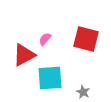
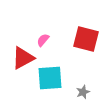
pink semicircle: moved 2 px left, 1 px down
red triangle: moved 1 px left, 3 px down
gray star: rotated 24 degrees clockwise
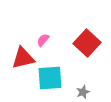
red square: moved 1 px right, 4 px down; rotated 28 degrees clockwise
red triangle: rotated 15 degrees clockwise
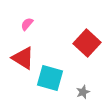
pink semicircle: moved 16 px left, 16 px up
red triangle: rotated 45 degrees clockwise
cyan square: rotated 20 degrees clockwise
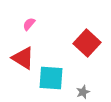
pink semicircle: moved 2 px right
cyan square: moved 1 px right; rotated 12 degrees counterclockwise
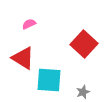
pink semicircle: rotated 24 degrees clockwise
red square: moved 3 px left, 1 px down
cyan square: moved 2 px left, 2 px down
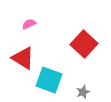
cyan square: rotated 16 degrees clockwise
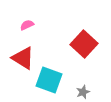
pink semicircle: moved 2 px left, 1 px down
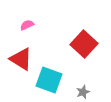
red triangle: moved 2 px left, 1 px down
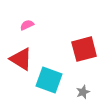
red square: moved 5 px down; rotated 32 degrees clockwise
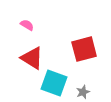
pink semicircle: rotated 56 degrees clockwise
red triangle: moved 11 px right, 1 px up
cyan square: moved 5 px right, 3 px down
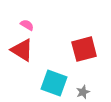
red triangle: moved 10 px left, 8 px up
